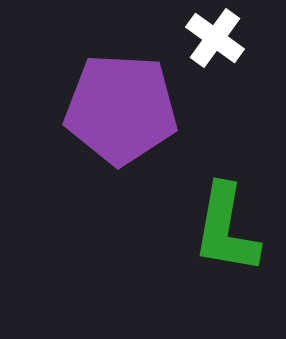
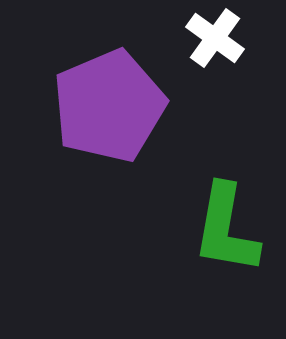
purple pentagon: moved 12 px left, 3 px up; rotated 26 degrees counterclockwise
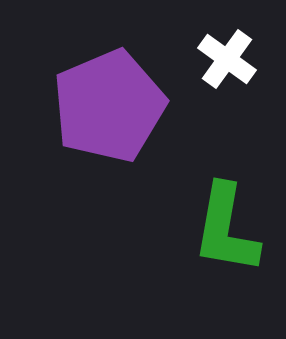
white cross: moved 12 px right, 21 px down
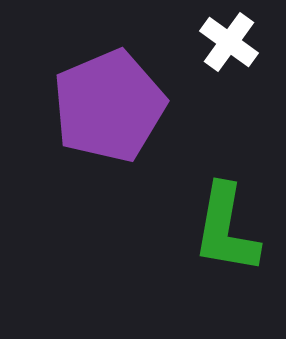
white cross: moved 2 px right, 17 px up
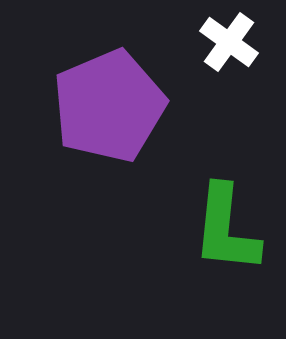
green L-shape: rotated 4 degrees counterclockwise
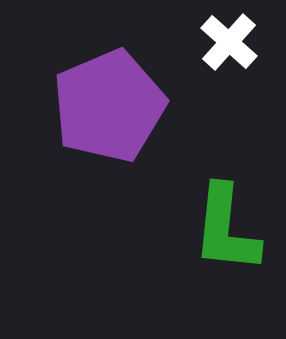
white cross: rotated 6 degrees clockwise
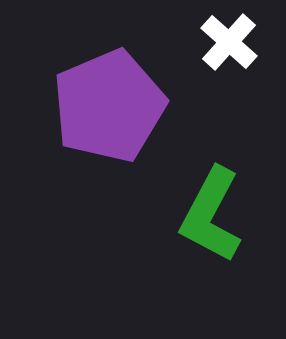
green L-shape: moved 15 px left, 14 px up; rotated 22 degrees clockwise
